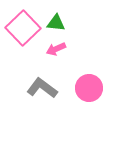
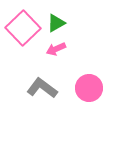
green triangle: rotated 36 degrees counterclockwise
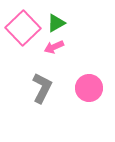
pink arrow: moved 2 px left, 2 px up
gray L-shape: rotated 80 degrees clockwise
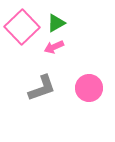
pink square: moved 1 px left, 1 px up
gray L-shape: rotated 44 degrees clockwise
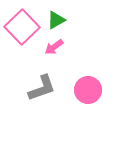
green triangle: moved 3 px up
pink arrow: rotated 12 degrees counterclockwise
pink circle: moved 1 px left, 2 px down
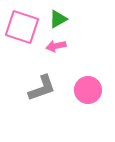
green triangle: moved 2 px right, 1 px up
pink square: rotated 28 degrees counterclockwise
pink arrow: moved 2 px right, 1 px up; rotated 24 degrees clockwise
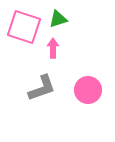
green triangle: rotated 12 degrees clockwise
pink square: moved 2 px right
pink arrow: moved 3 px left, 2 px down; rotated 102 degrees clockwise
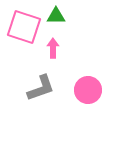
green triangle: moved 2 px left, 3 px up; rotated 18 degrees clockwise
gray L-shape: moved 1 px left
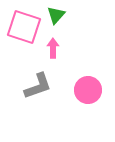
green triangle: moved 1 px up; rotated 48 degrees counterclockwise
gray L-shape: moved 3 px left, 2 px up
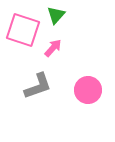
pink square: moved 1 px left, 3 px down
pink arrow: rotated 42 degrees clockwise
